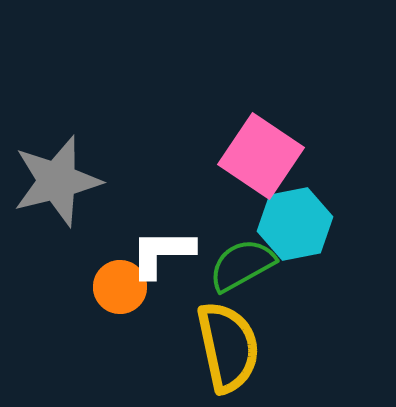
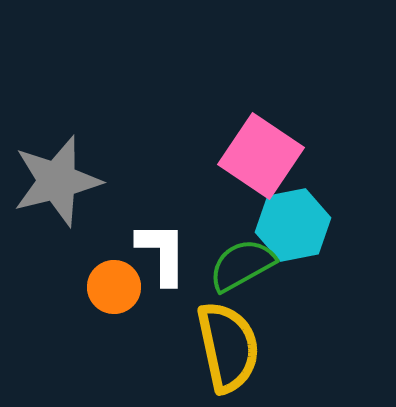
cyan hexagon: moved 2 px left, 1 px down
white L-shape: rotated 90 degrees clockwise
orange circle: moved 6 px left
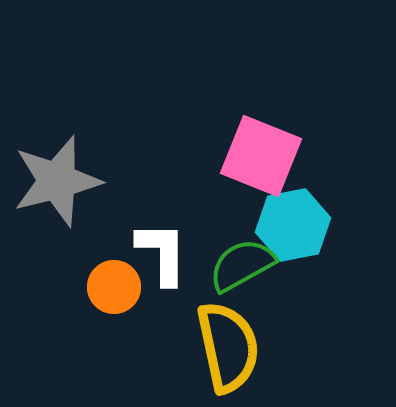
pink square: rotated 12 degrees counterclockwise
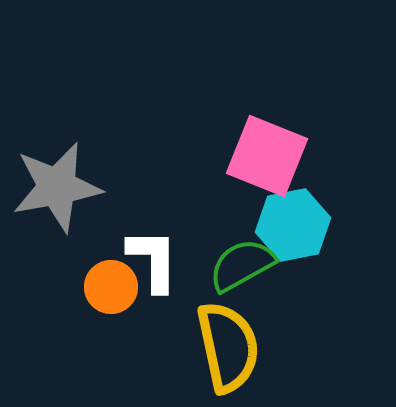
pink square: moved 6 px right
gray star: moved 6 px down; rotated 4 degrees clockwise
white L-shape: moved 9 px left, 7 px down
orange circle: moved 3 px left
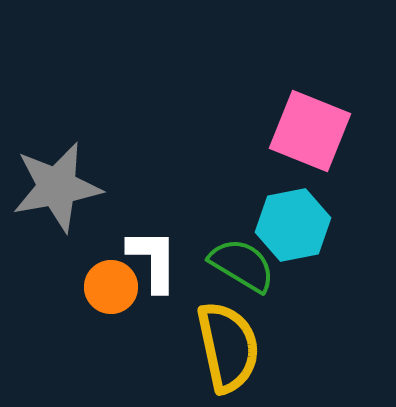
pink square: moved 43 px right, 25 px up
green semicircle: rotated 60 degrees clockwise
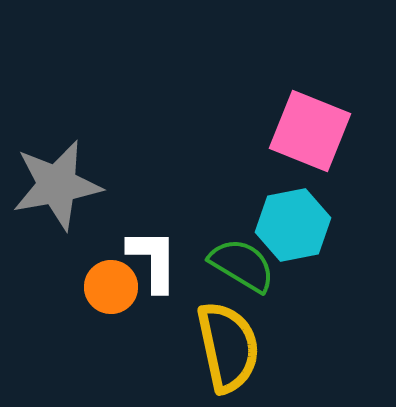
gray star: moved 2 px up
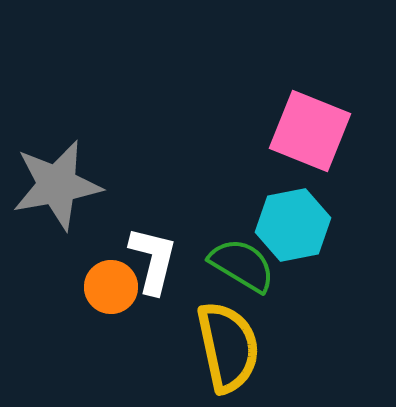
white L-shape: rotated 14 degrees clockwise
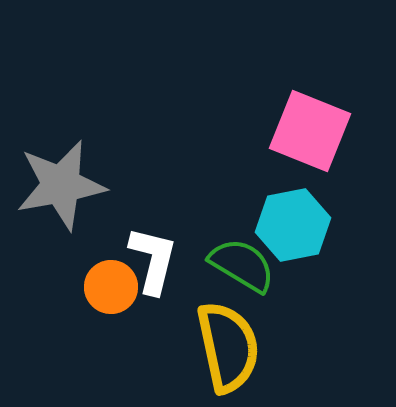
gray star: moved 4 px right
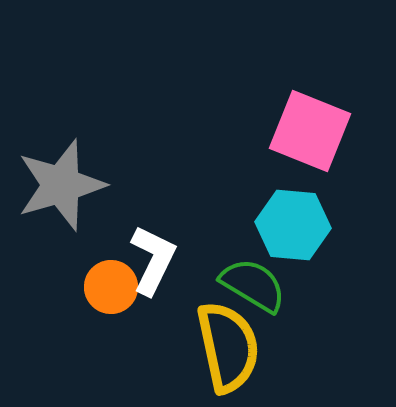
gray star: rotated 6 degrees counterclockwise
cyan hexagon: rotated 16 degrees clockwise
white L-shape: rotated 12 degrees clockwise
green semicircle: moved 11 px right, 20 px down
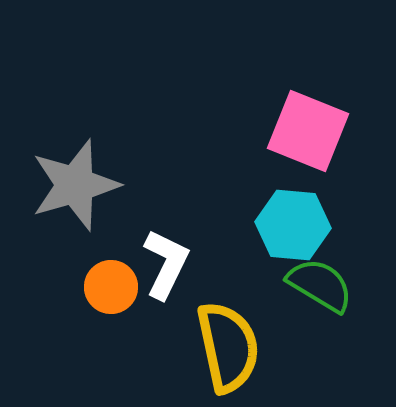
pink square: moved 2 px left
gray star: moved 14 px right
white L-shape: moved 13 px right, 4 px down
green semicircle: moved 67 px right
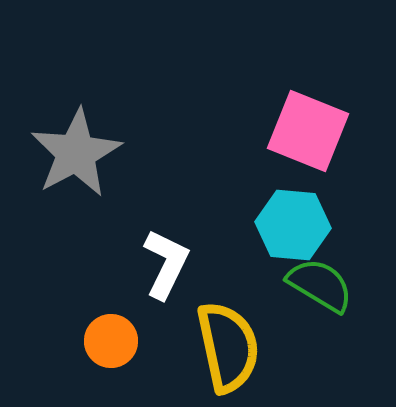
gray star: moved 1 px right, 32 px up; rotated 12 degrees counterclockwise
orange circle: moved 54 px down
